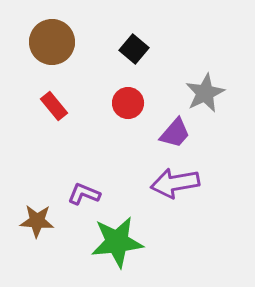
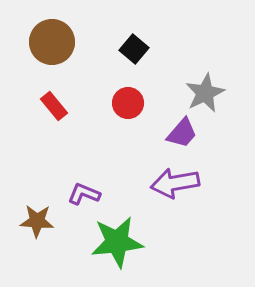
purple trapezoid: moved 7 px right
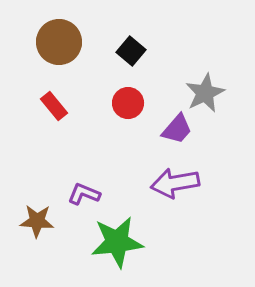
brown circle: moved 7 px right
black square: moved 3 px left, 2 px down
purple trapezoid: moved 5 px left, 4 px up
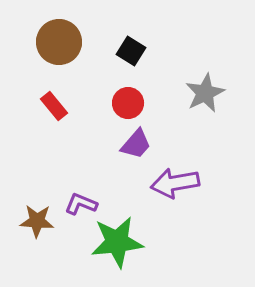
black square: rotated 8 degrees counterclockwise
purple trapezoid: moved 41 px left, 15 px down
purple L-shape: moved 3 px left, 10 px down
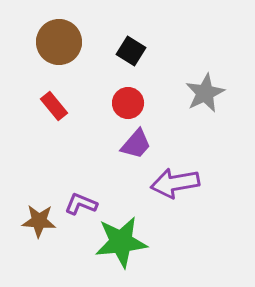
brown star: moved 2 px right
green star: moved 4 px right
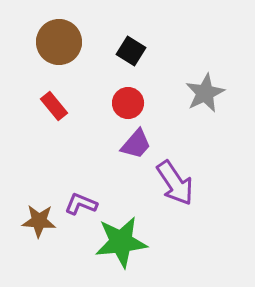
purple arrow: rotated 114 degrees counterclockwise
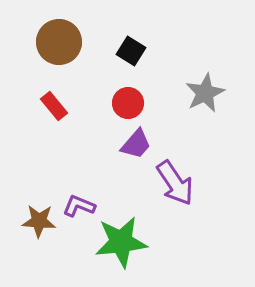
purple L-shape: moved 2 px left, 2 px down
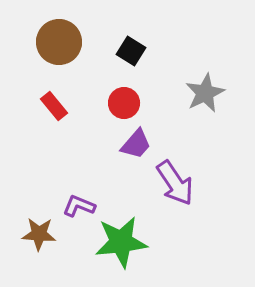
red circle: moved 4 px left
brown star: moved 13 px down
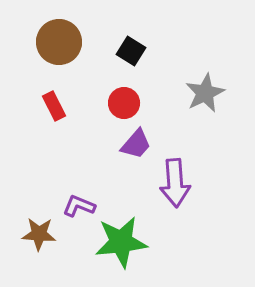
red rectangle: rotated 12 degrees clockwise
purple arrow: rotated 30 degrees clockwise
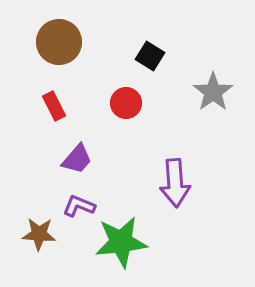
black square: moved 19 px right, 5 px down
gray star: moved 8 px right, 1 px up; rotated 9 degrees counterclockwise
red circle: moved 2 px right
purple trapezoid: moved 59 px left, 15 px down
